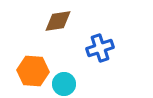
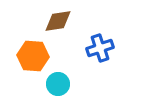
orange hexagon: moved 15 px up
cyan circle: moved 6 px left
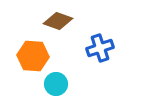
brown diamond: rotated 28 degrees clockwise
cyan circle: moved 2 px left
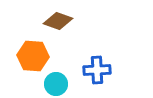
blue cross: moved 3 px left, 22 px down; rotated 16 degrees clockwise
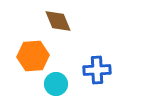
brown diamond: rotated 48 degrees clockwise
orange hexagon: rotated 8 degrees counterclockwise
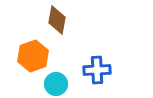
brown diamond: moved 1 px left, 1 px up; rotated 32 degrees clockwise
orange hexagon: rotated 16 degrees counterclockwise
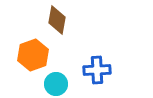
orange hexagon: moved 1 px up
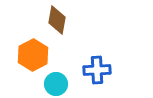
orange hexagon: rotated 8 degrees counterclockwise
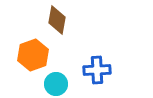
orange hexagon: rotated 8 degrees clockwise
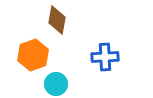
blue cross: moved 8 px right, 13 px up
